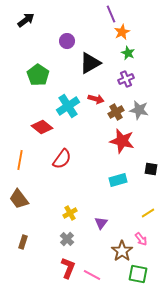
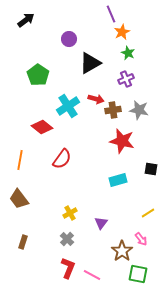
purple circle: moved 2 px right, 2 px up
brown cross: moved 3 px left, 2 px up; rotated 21 degrees clockwise
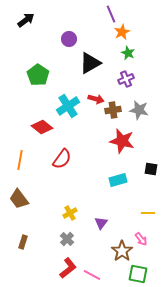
yellow line: rotated 32 degrees clockwise
red L-shape: rotated 30 degrees clockwise
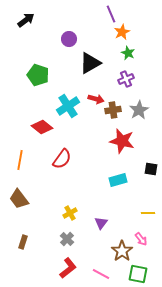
green pentagon: rotated 15 degrees counterclockwise
gray star: rotated 30 degrees clockwise
pink line: moved 9 px right, 1 px up
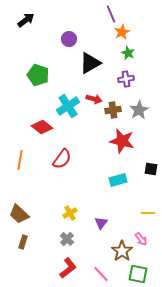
purple cross: rotated 14 degrees clockwise
red arrow: moved 2 px left
brown trapezoid: moved 15 px down; rotated 10 degrees counterclockwise
pink line: rotated 18 degrees clockwise
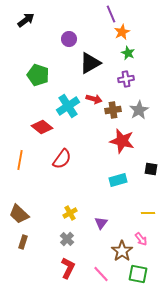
red L-shape: rotated 25 degrees counterclockwise
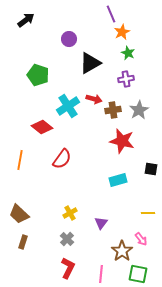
pink line: rotated 48 degrees clockwise
